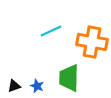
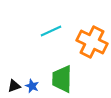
orange cross: rotated 16 degrees clockwise
green trapezoid: moved 7 px left, 1 px down
blue star: moved 5 px left
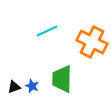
cyan line: moved 4 px left
black triangle: moved 1 px down
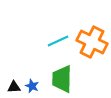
cyan line: moved 11 px right, 10 px down
black triangle: rotated 16 degrees clockwise
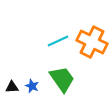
green trapezoid: rotated 144 degrees clockwise
black triangle: moved 2 px left
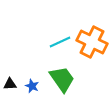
cyan line: moved 2 px right, 1 px down
black triangle: moved 2 px left, 3 px up
